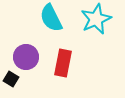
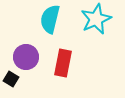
cyan semicircle: moved 1 px left, 1 px down; rotated 40 degrees clockwise
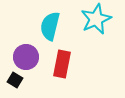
cyan semicircle: moved 7 px down
red rectangle: moved 1 px left, 1 px down
black square: moved 4 px right, 1 px down
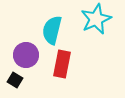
cyan semicircle: moved 2 px right, 4 px down
purple circle: moved 2 px up
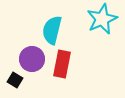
cyan star: moved 6 px right
purple circle: moved 6 px right, 4 px down
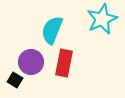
cyan semicircle: rotated 8 degrees clockwise
purple circle: moved 1 px left, 3 px down
red rectangle: moved 2 px right, 1 px up
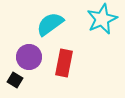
cyan semicircle: moved 2 px left, 6 px up; rotated 32 degrees clockwise
purple circle: moved 2 px left, 5 px up
